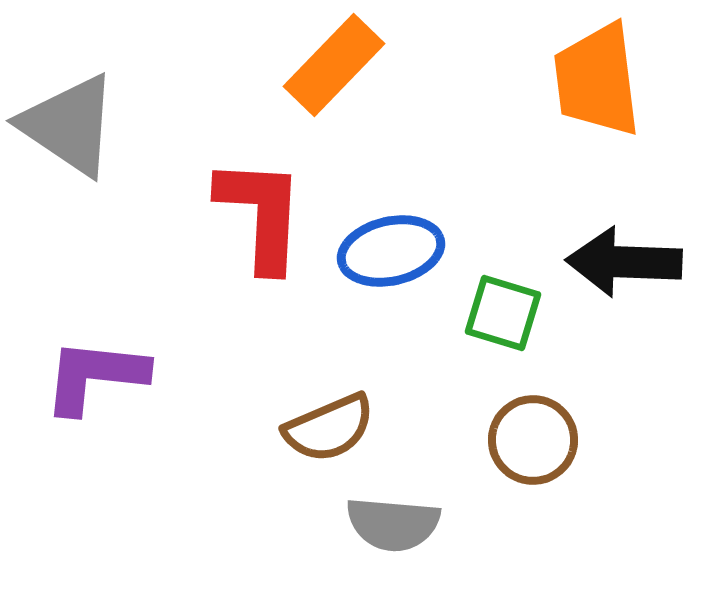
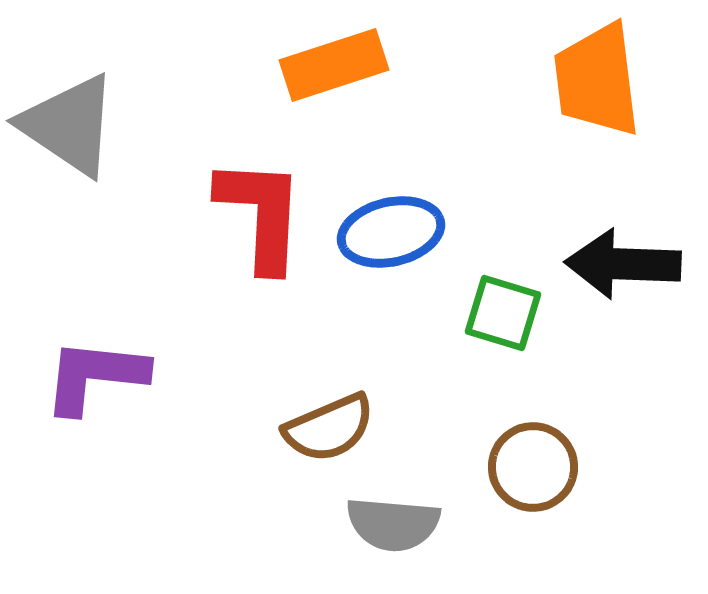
orange rectangle: rotated 28 degrees clockwise
blue ellipse: moved 19 px up
black arrow: moved 1 px left, 2 px down
brown circle: moved 27 px down
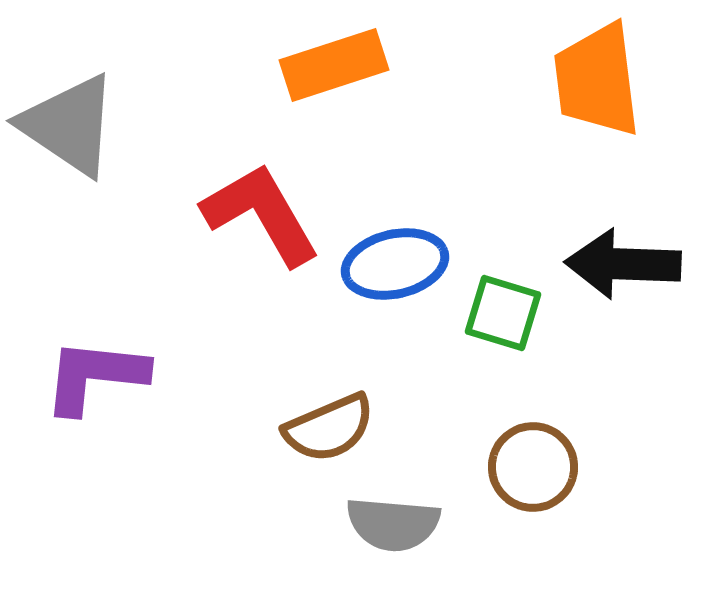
red L-shape: rotated 33 degrees counterclockwise
blue ellipse: moved 4 px right, 32 px down
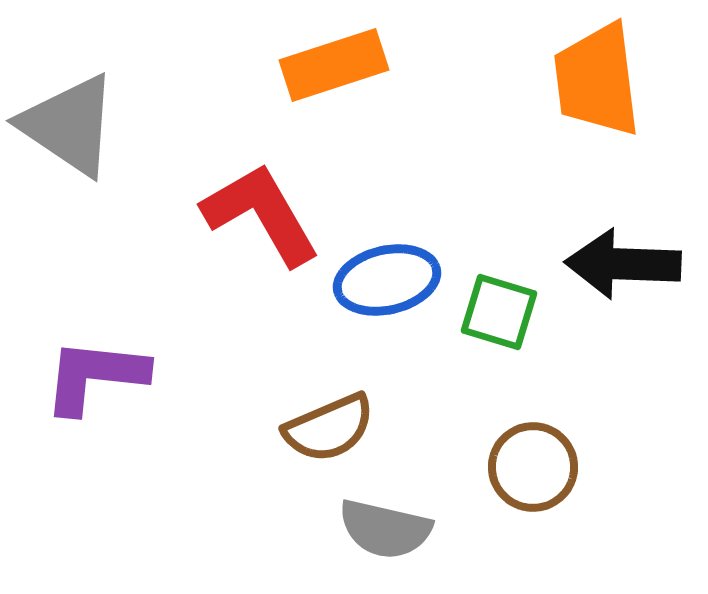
blue ellipse: moved 8 px left, 16 px down
green square: moved 4 px left, 1 px up
gray semicircle: moved 8 px left, 5 px down; rotated 8 degrees clockwise
